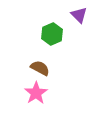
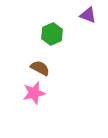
purple triangle: moved 9 px right; rotated 24 degrees counterclockwise
pink star: moved 2 px left; rotated 20 degrees clockwise
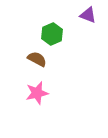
brown semicircle: moved 3 px left, 9 px up
pink star: moved 3 px right
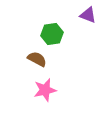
green hexagon: rotated 15 degrees clockwise
pink star: moved 8 px right, 3 px up
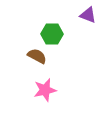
green hexagon: rotated 10 degrees clockwise
brown semicircle: moved 3 px up
